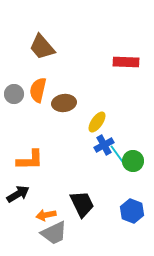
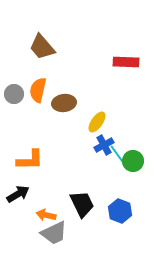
blue hexagon: moved 12 px left
orange arrow: rotated 24 degrees clockwise
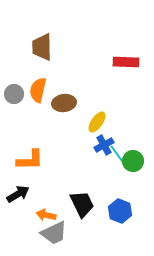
brown trapezoid: rotated 40 degrees clockwise
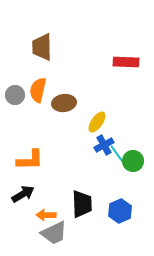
gray circle: moved 1 px right, 1 px down
black arrow: moved 5 px right
black trapezoid: rotated 24 degrees clockwise
blue hexagon: rotated 15 degrees clockwise
orange arrow: rotated 12 degrees counterclockwise
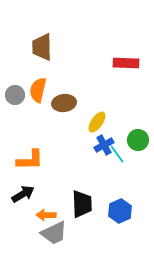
red rectangle: moved 1 px down
green circle: moved 5 px right, 21 px up
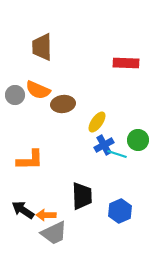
orange semicircle: rotated 80 degrees counterclockwise
brown ellipse: moved 1 px left, 1 px down
cyan line: rotated 36 degrees counterclockwise
black arrow: moved 16 px down; rotated 115 degrees counterclockwise
black trapezoid: moved 8 px up
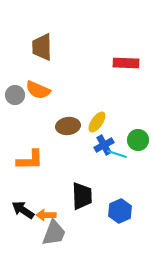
brown ellipse: moved 5 px right, 22 px down
gray trapezoid: rotated 44 degrees counterclockwise
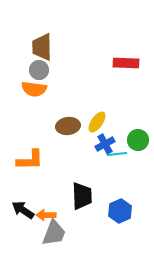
orange semicircle: moved 4 px left, 1 px up; rotated 15 degrees counterclockwise
gray circle: moved 24 px right, 25 px up
blue cross: moved 1 px right, 1 px up
cyan line: rotated 24 degrees counterclockwise
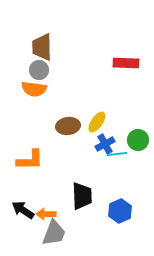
orange arrow: moved 1 px up
